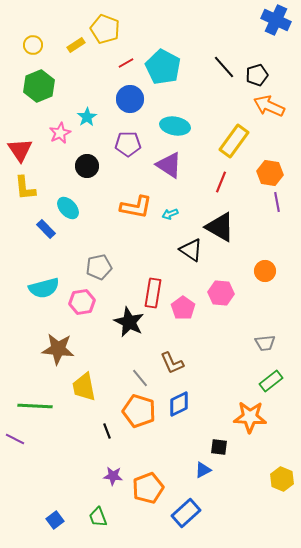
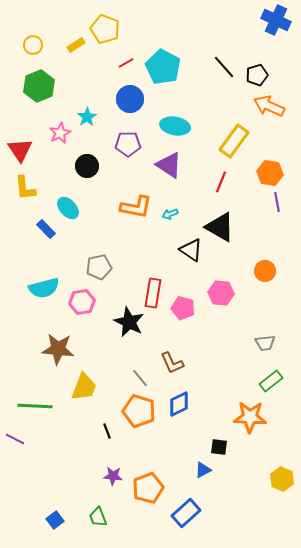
pink pentagon at (183, 308): rotated 20 degrees counterclockwise
yellow trapezoid at (84, 387): rotated 148 degrees counterclockwise
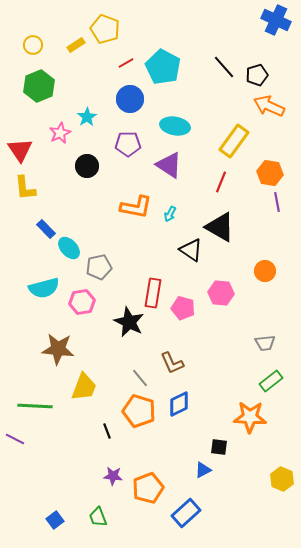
cyan ellipse at (68, 208): moved 1 px right, 40 px down
cyan arrow at (170, 214): rotated 42 degrees counterclockwise
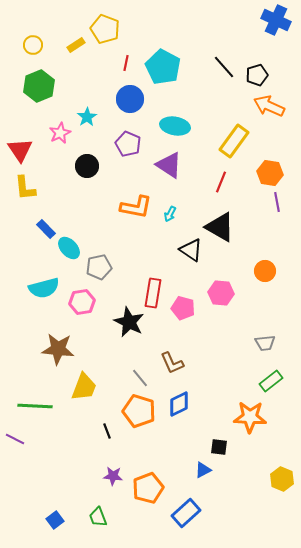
red line at (126, 63): rotated 49 degrees counterclockwise
purple pentagon at (128, 144): rotated 25 degrees clockwise
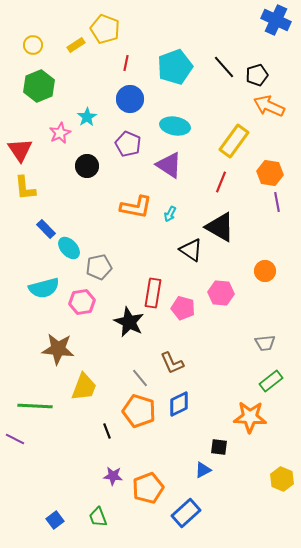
cyan pentagon at (163, 67): moved 12 px right; rotated 24 degrees clockwise
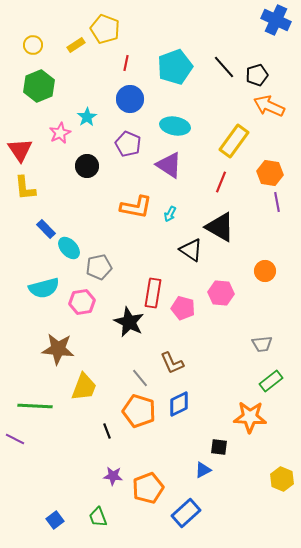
gray trapezoid at (265, 343): moved 3 px left, 1 px down
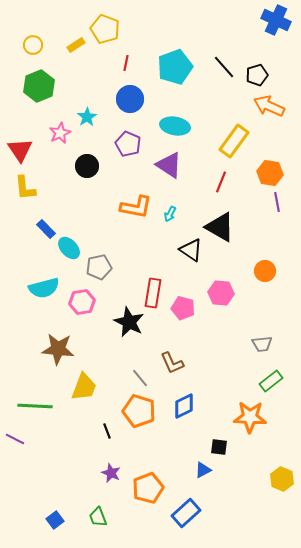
blue diamond at (179, 404): moved 5 px right, 2 px down
purple star at (113, 476): moved 2 px left, 3 px up; rotated 18 degrees clockwise
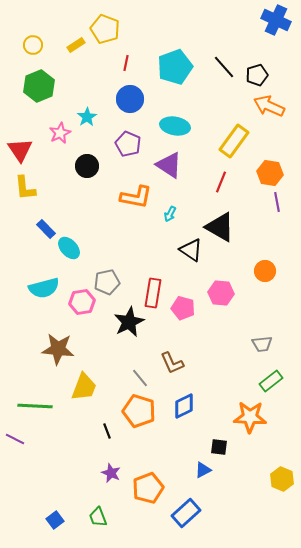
orange L-shape at (136, 207): moved 10 px up
gray pentagon at (99, 267): moved 8 px right, 15 px down
black star at (129, 322): rotated 20 degrees clockwise
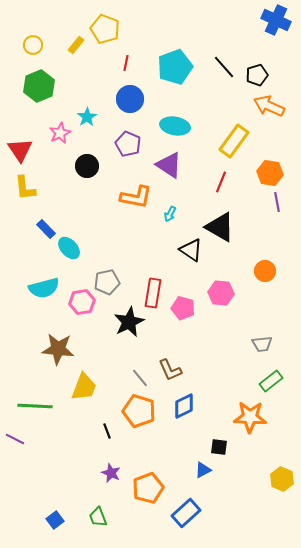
yellow rectangle at (76, 45): rotated 18 degrees counterclockwise
brown L-shape at (172, 363): moved 2 px left, 7 px down
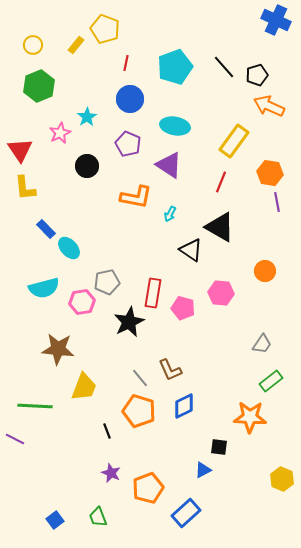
gray trapezoid at (262, 344): rotated 50 degrees counterclockwise
